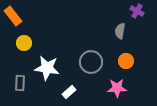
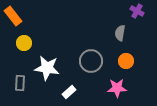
gray semicircle: moved 2 px down
gray circle: moved 1 px up
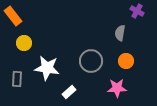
gray rectangle: moved 3 px left, 4 px up
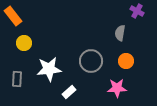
white star: moved 2 px right, 1 px down; rotated 15 degrees counterclockwise
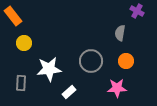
gray rectangle: moved 4 px right, 4 px down
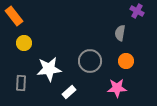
orange rectangle: moved 1 px right
gray circle: moved 1 px left
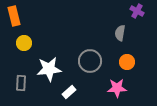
orange rectangle: rotated 24 degrees clockwise
orange circle: moved 1 px right, 1 px down
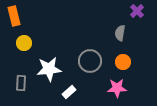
purple cross: rotated 16 degrees clockwise
orange circle: moved 4 px left
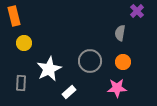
white star: rotated 20 degrees counterclockwise
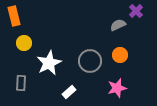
purple cross: moved 1 px left
gray semicircle: moved 2 px left, 8 px up; rotated 56 degrees clockwise
orange circle: moved 3 px left, 7 px up
white star: moved 6 px up
pink star: rotated 12 degrees counterclockwise
